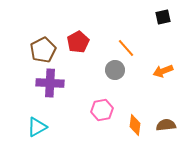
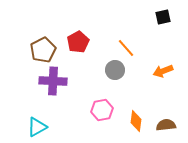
purple cross: moved 3 px right, 2 px up
orange diamond: moved 1 px right, 4 px up
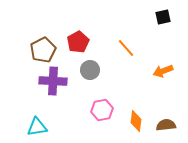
gray circle: moved 25 px left
cyan triangle: rotated 20 degrees clockwise
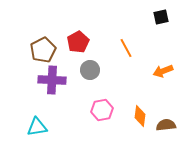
black square: moved 2 px left
orange line: rotated 12 degrees clockwise
purple cross: moved 1 px left, 1 px up
orange diamond: moved 4 px right, 5 px up
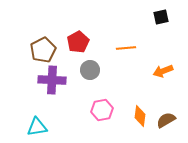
orange line: rotated 66 degrees counterclockwise
brown semicircle: moved 5 px up; rotated 24 degrees counterclockwise
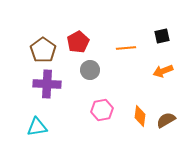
black square: moved 1 px right, 19 px down
brown pentagon: rotated 10 degrees counterclockwise
purple cross: moved 5 px left, 4 px down
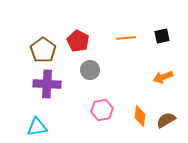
red pentagon: moved 1 px up; rotated 15 degrees counterclockwise
orange line: moved 10 px up
orange arrow: moved 6 px down
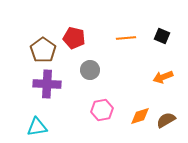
black square: rotated 35 degrees clockwise
red pentagon: moved 4 px left, 3 px up; rotated 15 degrees counterclockwise
orange diamond: rotated 65 degrees clockwise
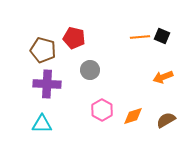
orange line: moved 14 px right, 1 px up
brown pentagon: rotated 20 degrees counterclockwise
pink hexagon: rotated 20 degrees counterclockwise
orange diamond: moved 7 px left
cyan triangle: moved 5 px right, 3 px up; rotated 10 degrees clockwise
